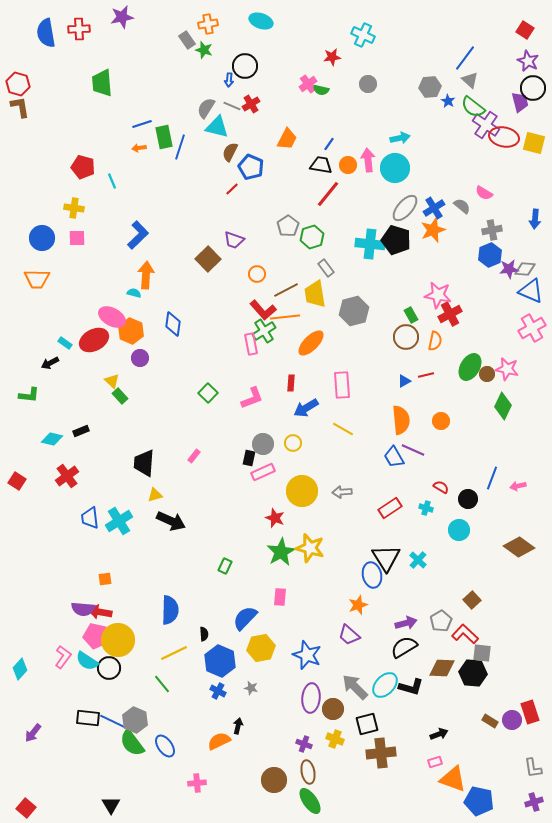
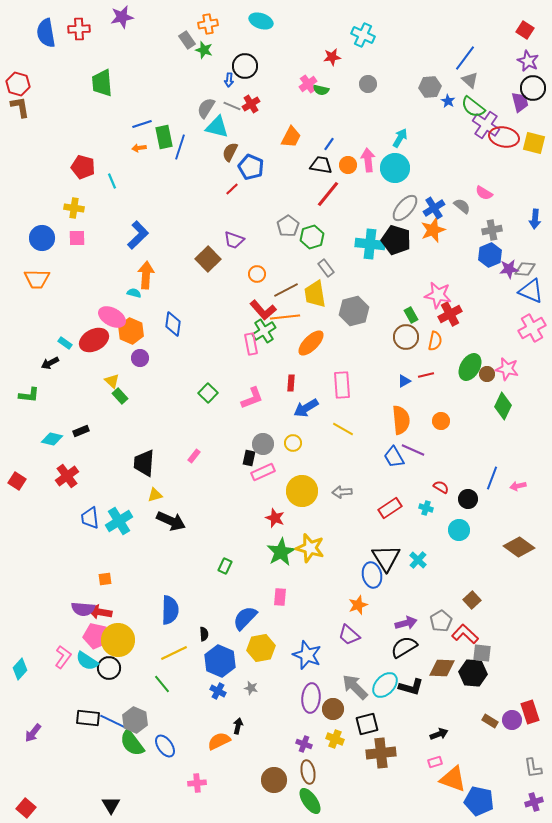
cyan arrow at (400, 138): rotated 48 degrees counterclockwise
orange trapezoid at (287, 139): moved 4 px right, 2 px up
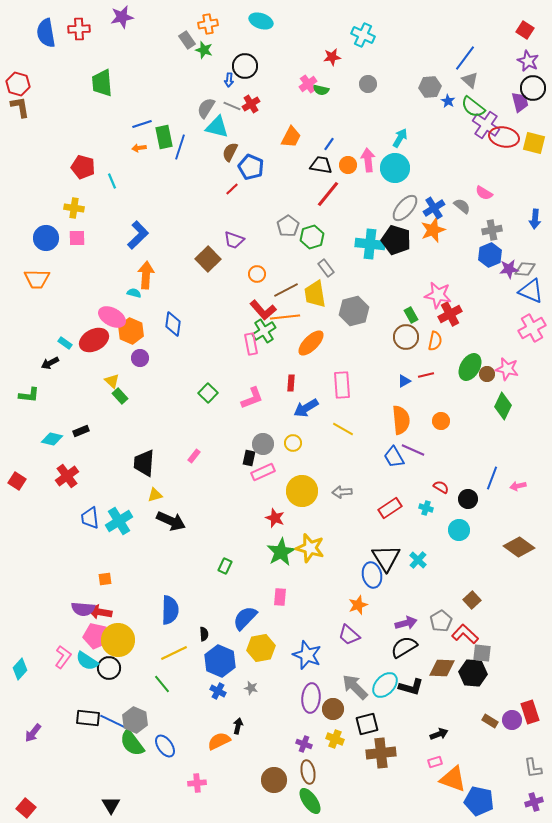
blue circle at (42, 238): moved 4 px right
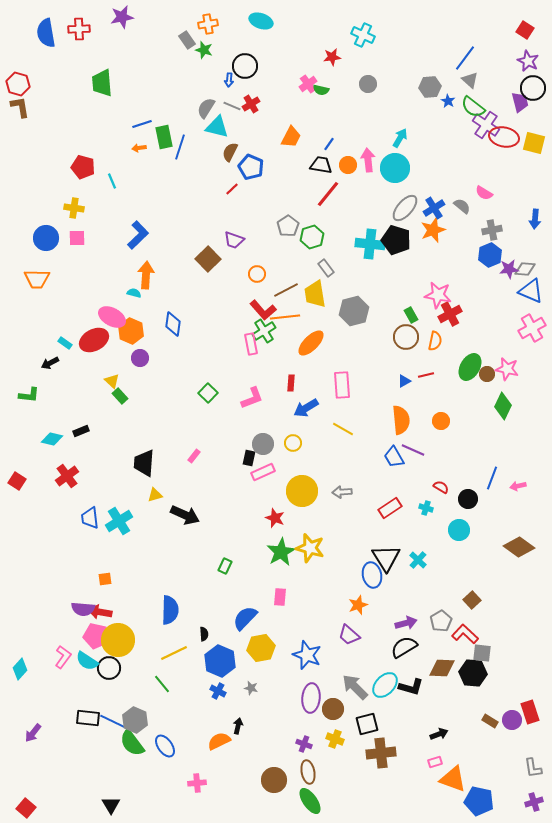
black arrow at (171, 521): moved 14 px right, 6 px up
